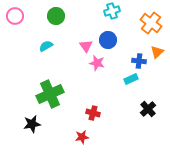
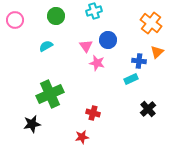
cyan cross: moved 18 px left
pink circle: moved 4 px down
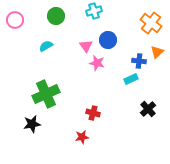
green cross: moved 4 px left
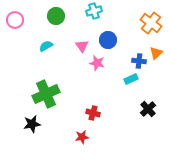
pink triangle: moved 4 px left
orange triangle: moved 1 px left, 1 px down
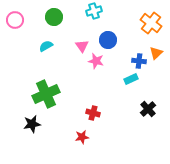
green circle: moved 2 px left, 1 px down
pink star: moved 1 px left, 2 px up
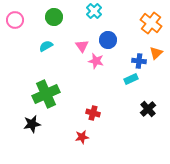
cyan cross: rotated 28 degrees counterclockwise
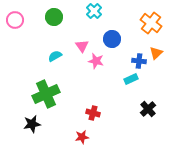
blue circle: moved 4 px right, 1 px up
cyan semicircle: moved 9 px right, 10 px down
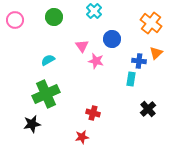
cyan semicircle: moved 7 px left, 4 px down
cyan rectangle: rotated 56 degrees counterclockwise
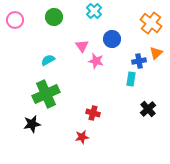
blue cross: rotated 16 degrees counterclockwise
